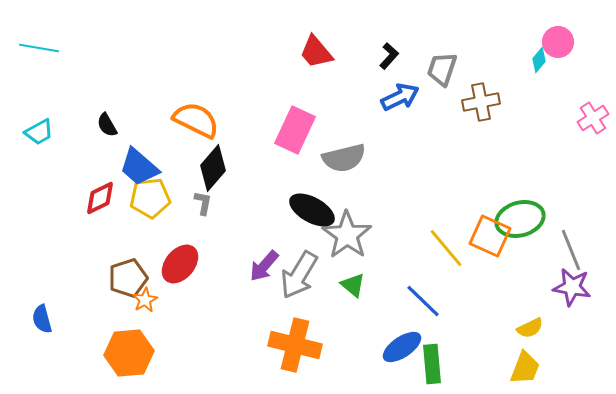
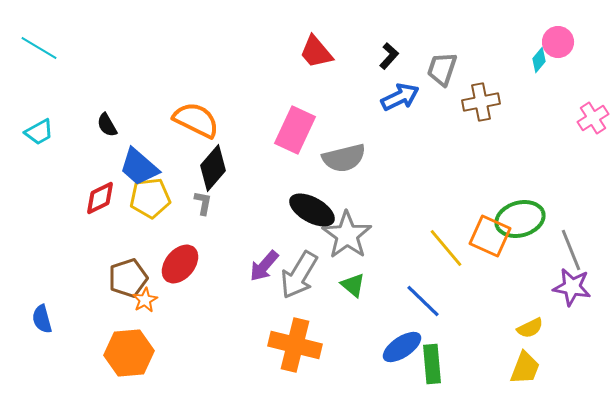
cyan line: rotated 21 degrees clockwise
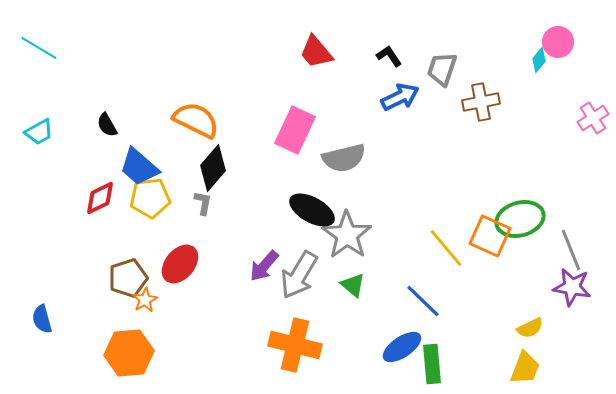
black L-shape: rotated 76 degrees counterclockwise
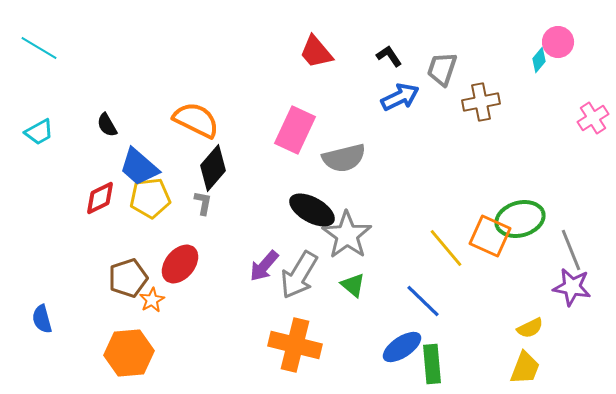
orange star: moved 7 px right
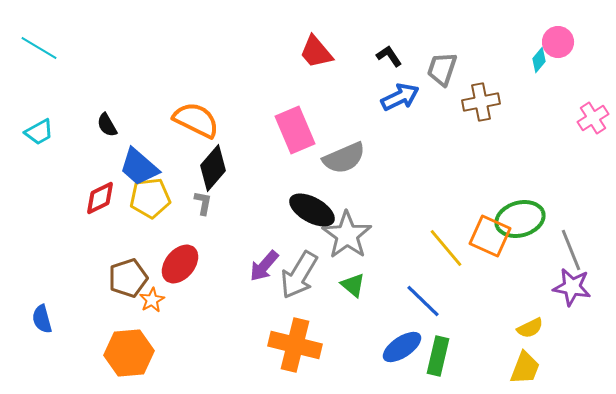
pink rectangle: rotated 48 degrees counterclockwise
gray semicircle: rotated 9 degrees counterclockwise
green rectangle: moved 6 px right, 8 px up; rotated 18 degrees clockwise
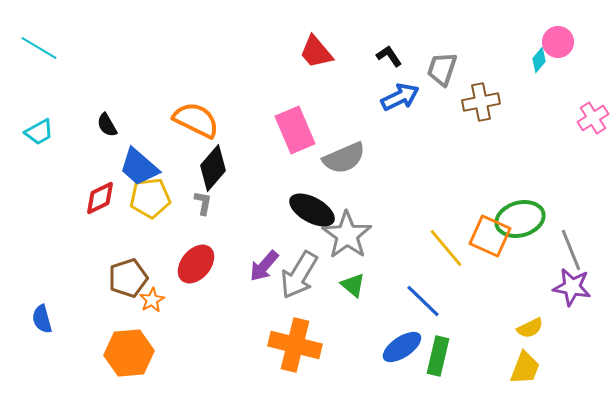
red ellipse: moved 16 px right
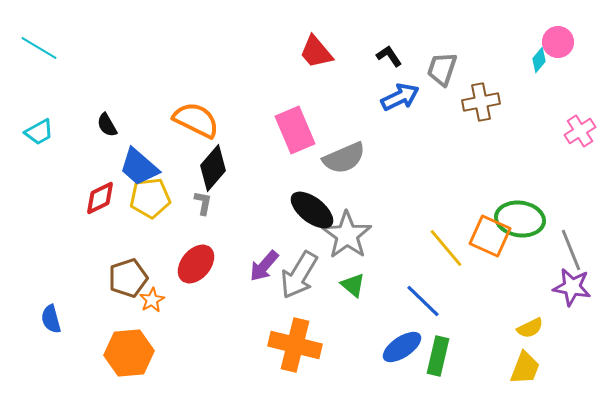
pink cross: moved 13 px left, 13 px down
black ellipse: rotated 9 degrees clockwise
green ellipse: rotated 24 degrees clockwise
blue semicircle: moved 9 px right
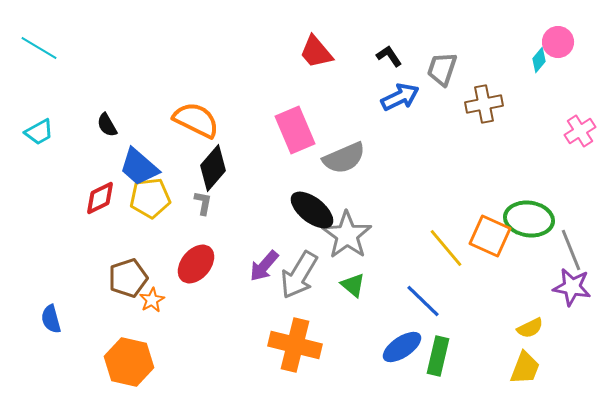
brown cross: moved 3 px right, 2 px down
green ellipse: moved 9 px right
orange hexagon: moved 9 px down; rotated 18 degrees clockwise
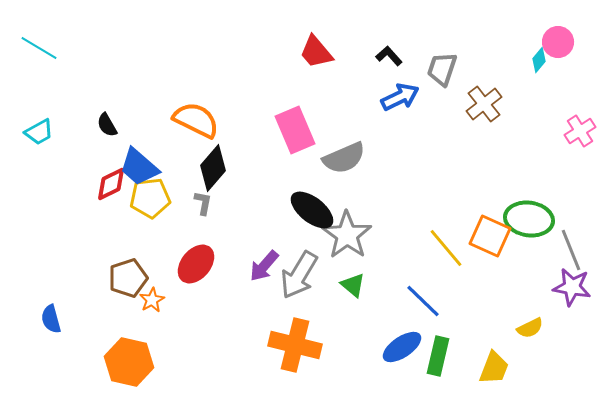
black L-shape: rotated 8 degrees counterclockwise
brown cross: rotated 27 degrees counterclockwise
red diamond: moved 11 px right, 14 px up
yellow trapezoid: moved 31 px left
